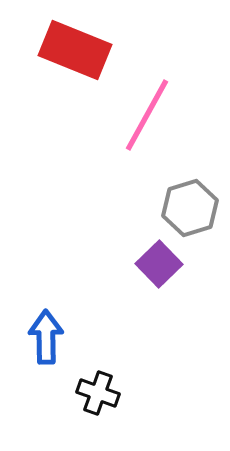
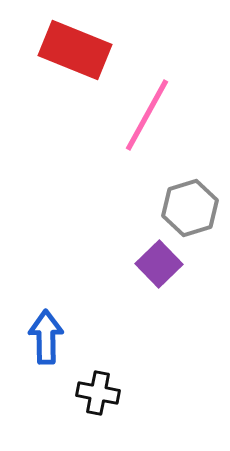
black cross: rotated 9 degrees counterclockwise
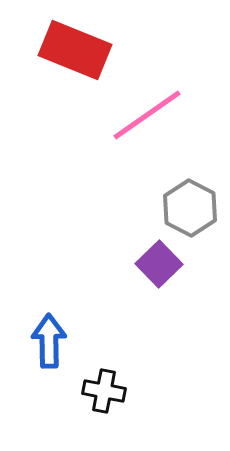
pink line: rotated 26 degrees clockwise
gray hexagon: rotated 16 degrees counterclockwise
blue arrow: moved 3 px right, 4 px down
black cross: moved 6 px right, 2 px up
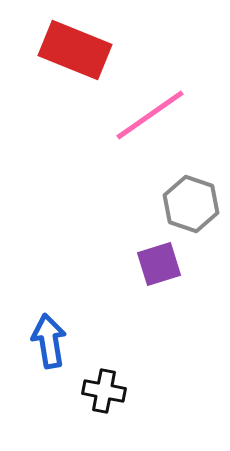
pink line: moved 3 px right
gray hexagon: moved 1 px right, 4 px up; rotated 8 degrees counterclockwise
purple square: rotated 27 degrees clockwise
blue arrow: rotated 8 degrees counterclockwise
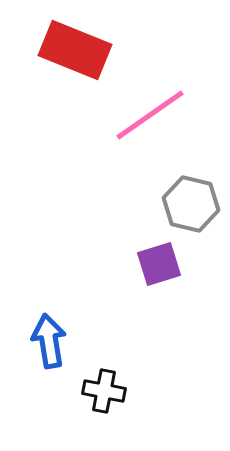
gray hexagon: rotated 6 degrees counterclockwise
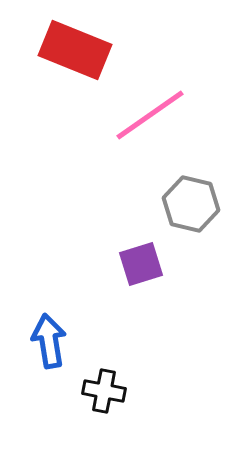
purple square: moved 18 px left
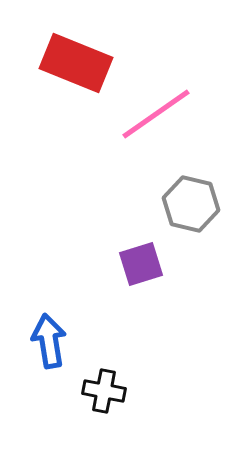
red rectangle: moved 1 px right, 13 px down
pink line: moved 6 px right, 1 px up
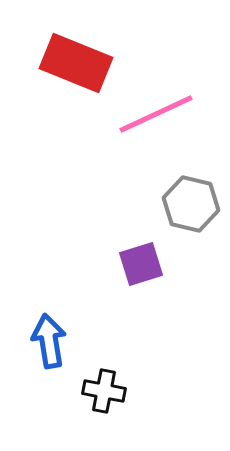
pink line: rotated 10 degrees clockwise
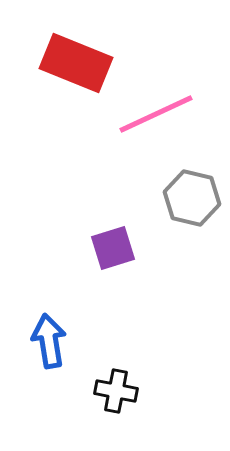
gray hexagon: moved 1 px right, 6 px up
purple square: moved 28 px left, 16 px up
black cross: moved 12 px right
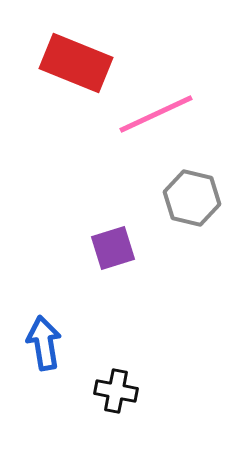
blue arrow: moved 5 px left, 2 px down
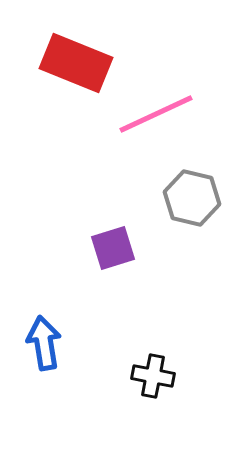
black cross: moved 37 px right, 15 px up
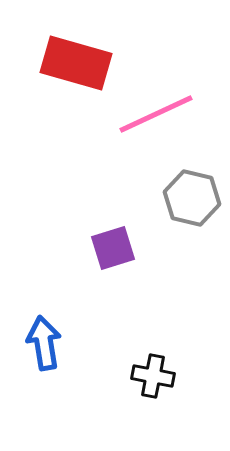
red rectangle: rotated 6 degrees counterclockwise
